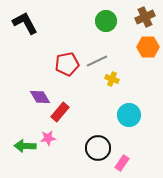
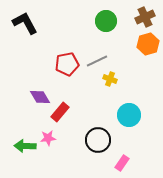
orange hexagon: moved 3 px up; rotated 15 degrees counterclockwise
yellow cross: moved 2 px left
black circle: moved 8 px up
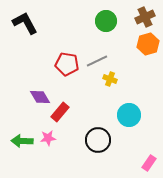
red pentagon: rotated 20 degrees clockwise
green arrow: moved 3 px left, 5 px up
pink rectangle: moved 27 px right
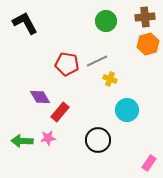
brown cross: rotated 18 degrees clockwise
cyan circle: moved 2 px left, 5 px up
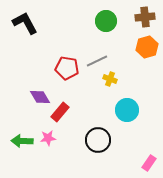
orange hexagon: moved 1 px left, 3 px down
red pentagon: moved 4 px down
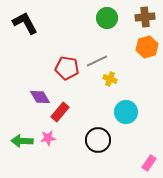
green circle: moved 1 px right, 3 px up
cyan circle: moved 1 px left, 2 px down
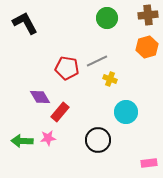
brown cross: moved 3 px right, 2 px up
pink rectangle: rotated 49 degrees clockwise
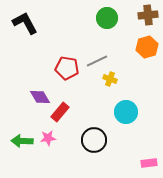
black circle: moved 4 px left
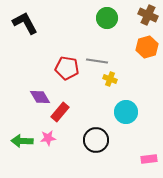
brown cross: rotated 30 degrees clockwise
gray line: rotated 35 degrees clockwise
black circle: moved 2 px right
pink rectangle: moved 4 px up
